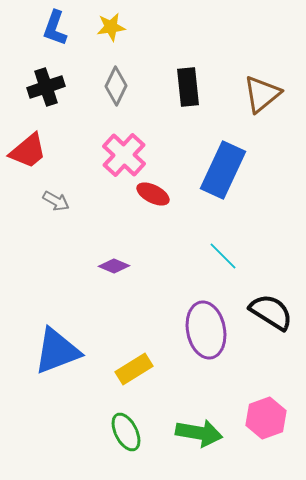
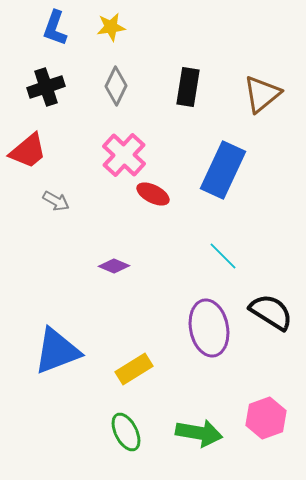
black rectangle: rotated 15 degrees clockwise
purple ellipse: moved 3 px right, 2 px up
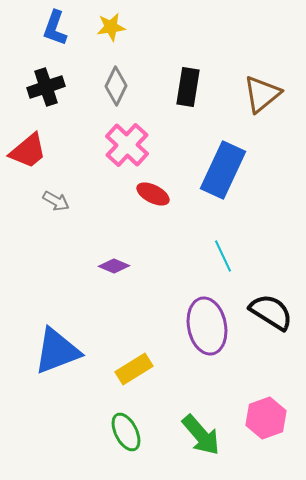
pink cross: moved 3 px right, 10 px up
cyan line: rotated 20 degrees clockwise
purple ellipse: moved 2 px left, 2 px up
green arrow: moved 2 px right, 2 px down; rotated 39 degrees clockwise
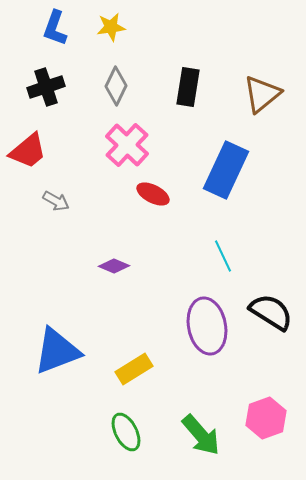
blue rectangle: moved 3 px right
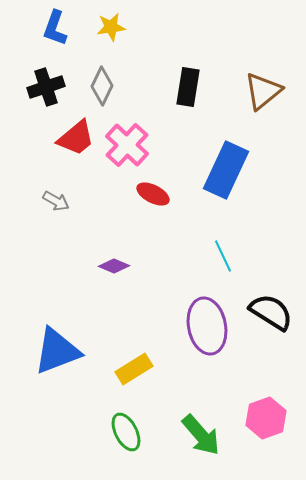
gray diamond: moved 14 px left
brown triangle: moved 1 px right, 3 px up
red trapezoid: moved 48 px right, 13 px up
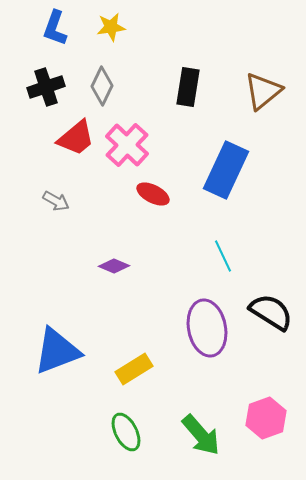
purple ellipse: moved 2 px down
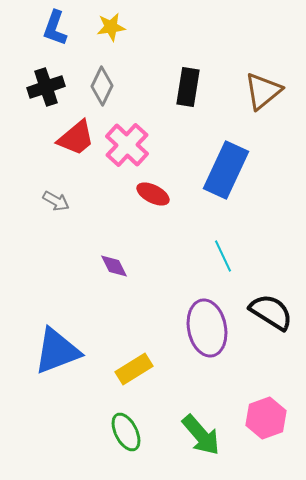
purple diamond: rotated 40 degrees clockwise
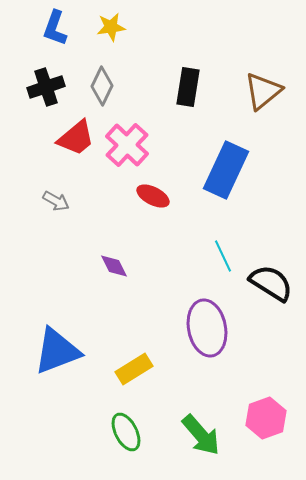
red ellipse: moved 2 px down
black semicircle: moved 29 px up
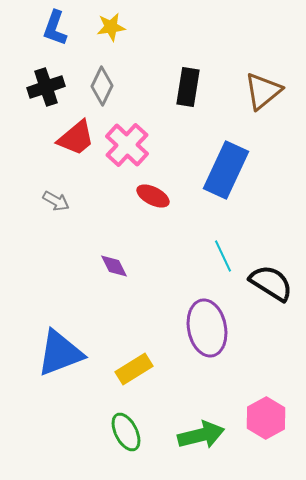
blue triangle: moved 3 px right, 2 px down
pink hexagon: rotated 9 degrees counterclockwise
green arrow: rotated 63 degrees counterclockwise
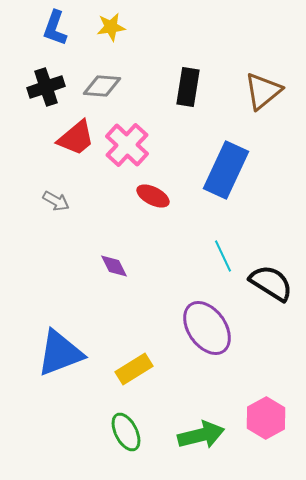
gray diamond: rotated 69 degrees clockwise
purple ellipse: rotated 24 degrees counterclockwise
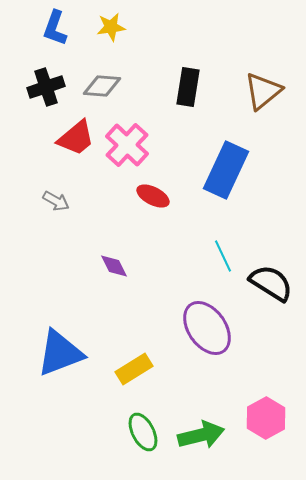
green ellipse: moved 17 px right
